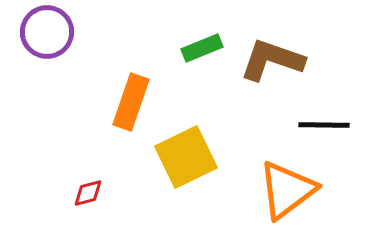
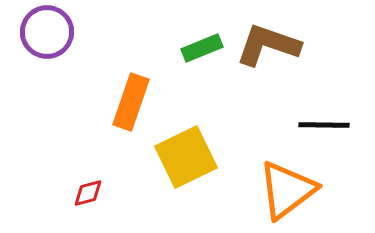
brown L-shape: moved 4 px left, 15 px up
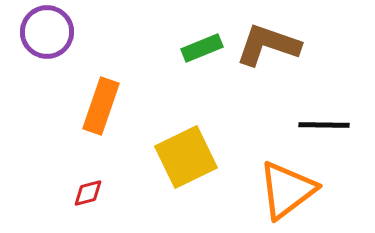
orange rectangle: moved 30 px left, 4 px down
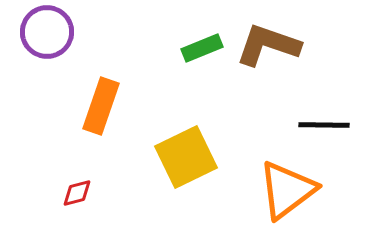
red diamond: moved 11 px left
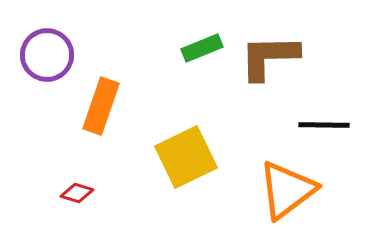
purple circle: moved 23 px down
brown L-shape: moved 1 px right, 12 px down; rotated 20 degrees counterclockwise
red diamond: rotated 32 degrees clockwise
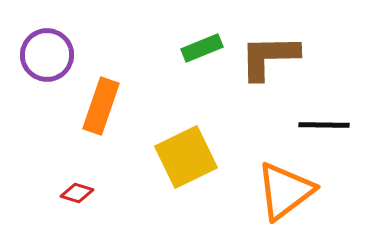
orange triangle: moved 2 px left, 1 px down
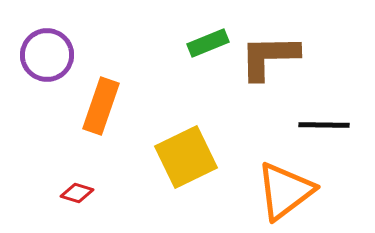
green rectangle: moved 6 px right, 5 px up
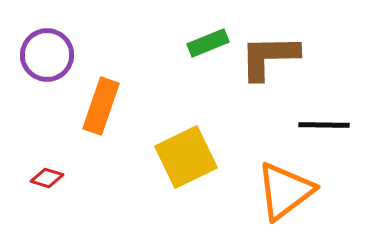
red diamond: moved 30 px left, 15 px up
